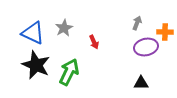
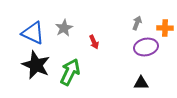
orange cross: moved 4 px up
green arrow: moved 1 px right
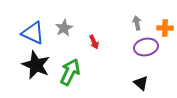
gray arrow: rotated 32 degrees counterclockwise
black triangle: rotated 42 degrees clockwise
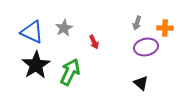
gray arrow: rotated 152 degrees counterclockwise
blue triangle: moved 1 px left, 1 px up
black star: rotated 16 degrees clockwise
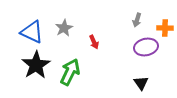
gray arrow: moved 3 px up
black triangle: rotated 14 degrees clockwise
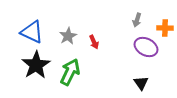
gray star: moved 4 px right, 8 px down
purple ellipse: rotated 40 degrees clockwise
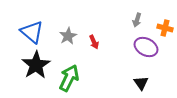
orange cross: rotated 14 degrees clockwise
blue triangle: rotated 15 degrees clockwise
green arrow: moved 1 px left, 6 px down
